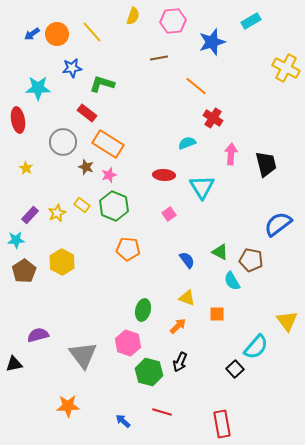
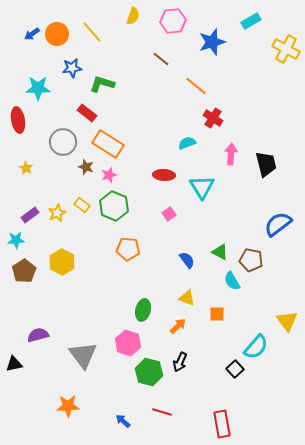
brown line at (159, 58): moved 2 px right, 1 px down; rotated 48 degrees clockwise
yellow cross at (286, 68): moved 19 px up
purple rectangle at (30, 215): rotated 12 degrees clockwise
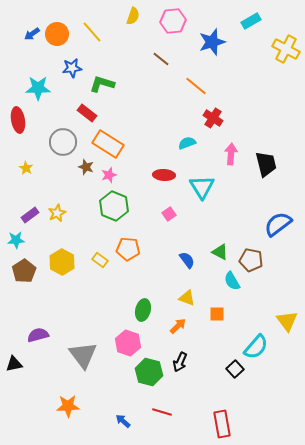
yellow rectangle at (82, 205): moved 18 px right, 55 px down
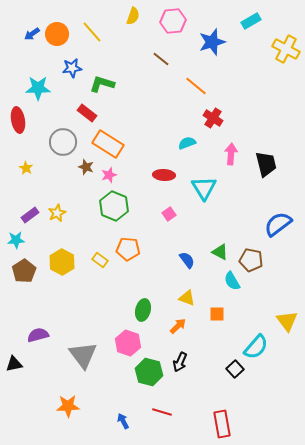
cyan triangle at (202, 187): moved 2 px right, 1 px down
blue arrow at (123, 421): rotated 21 degrees clockwise
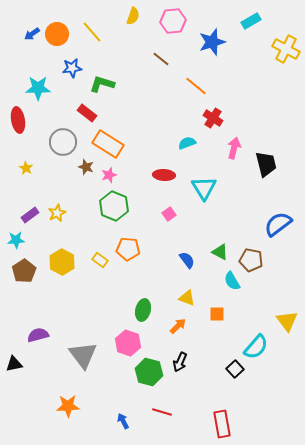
pink arrow at (231, 154): moved 3 px right, 6 px up; rotated 10 degrees clockwise
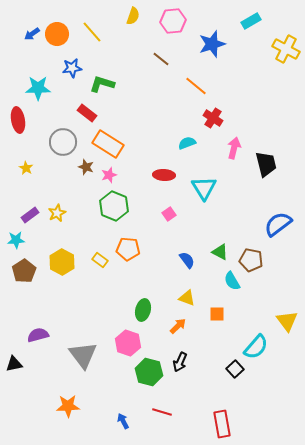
blue star at (212, 42): moved 2 px down
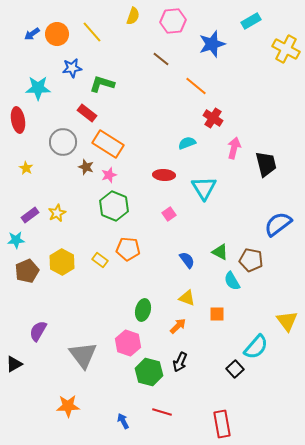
brown pentagon at (24, 271): moved 3 px right; rotated 10 degrees clockwise
purple semicircle at (38, 335): moved 4 px up; rotated 45 degrees counterclockwise
black triangle at (14, 364): rotated 18 degrees counterclockwise
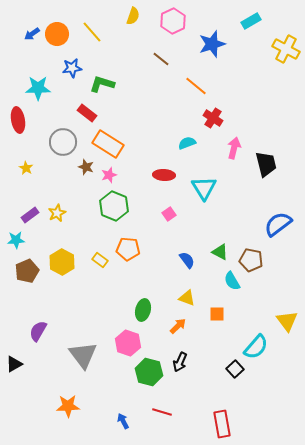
pink hexagon at (173, 21): rotated 20 degrees counterclockwise
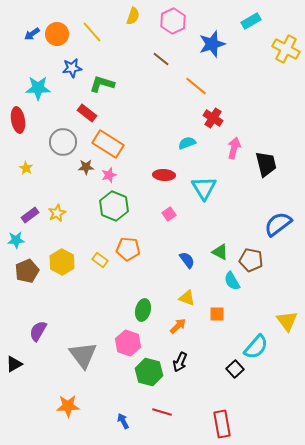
brown star at (86, 167): rotated 21 degrees counterclockwise
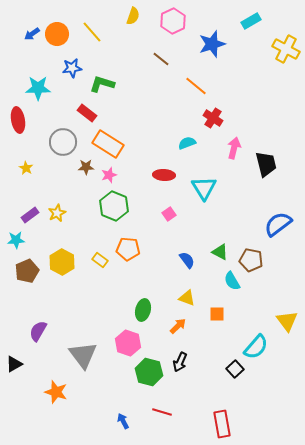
orange star at (68, 406): moved 12 px left, 14 px up; rotated 20 degrees clockwise
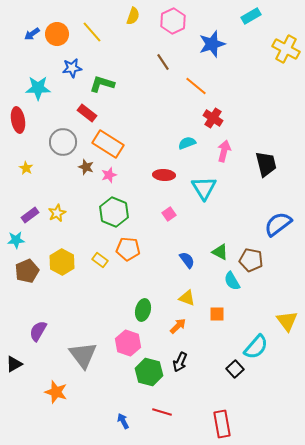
cyan rectangle at (251, 21): moved 5 px up
brown line at (161, 59): moved 2 px right, 3 px down; rotated 18 degrees clockwise
pink arrow at (234, 148): moved 10 px left, 3 px down
brown star at (86, 167): rotated 21 degrees clockwise
green hexagon at (114, 206): moved 6 px down
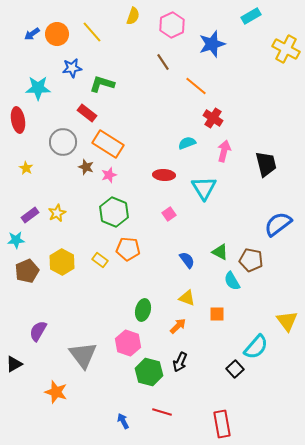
pink hexagon at (173, 21): moved 1 px left, 4 px down
